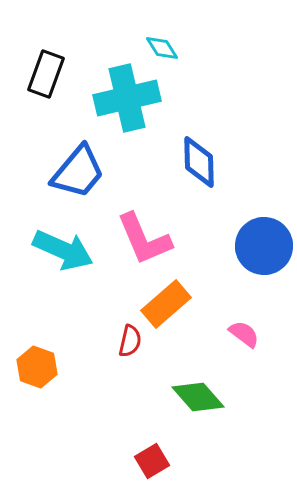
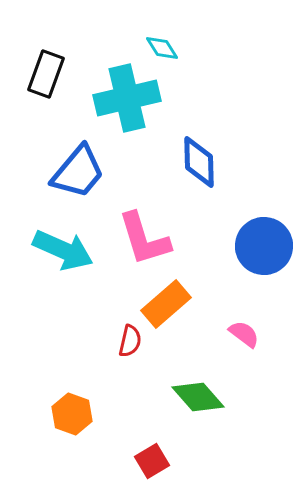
pink L-shape: rotated 6 degrees clockwise
orange hexagon: moved 35 px right, 47 px down
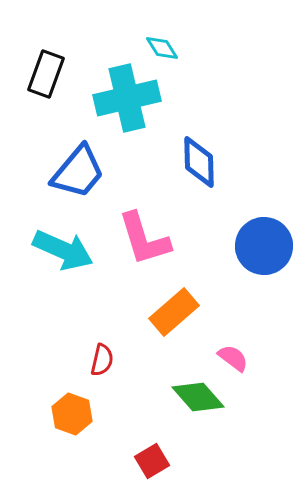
orange rectangle: moved 8 px right, 8 px down
pink semicircle: moved 11 px left, 24 px down
red semicircle: moved 28 px left, 19 px down
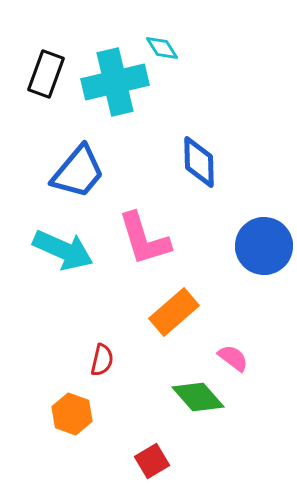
cyan cross: moved 12 px left, 16 px up
